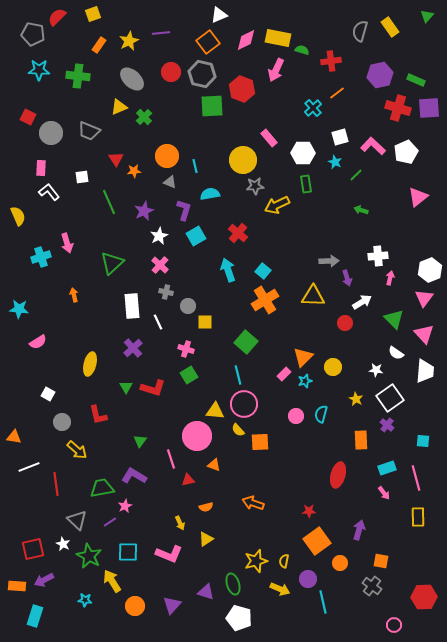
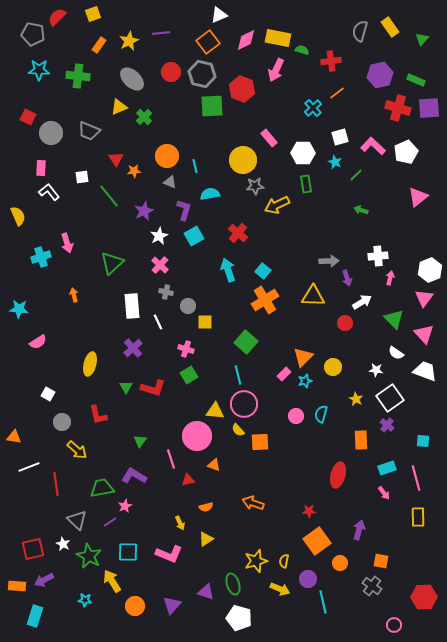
green triangle at (427, 16): moved 5 px left, 23 px down
green line at (109, 202): moved 6 px up; rotated 15 degrees counterclockwise
cyan square at (196, 236): moved 2 px left
white trapezoid at (425, 371): rotated 75 degrees counterclockwise
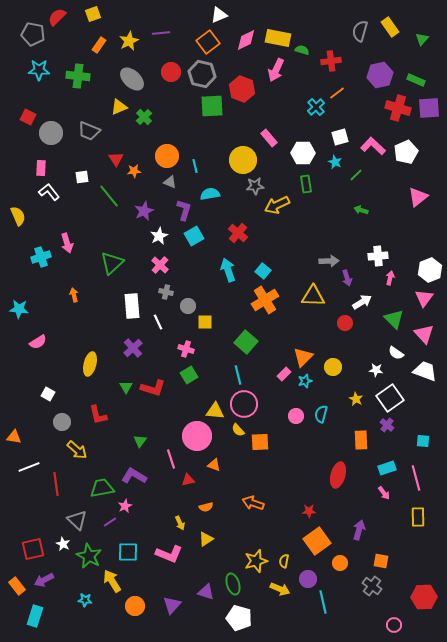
cyan cross at (313, 108): moved 3 px right, 1 px up
orange rectangle at (17, 586): rotated 48 degrees clockwise
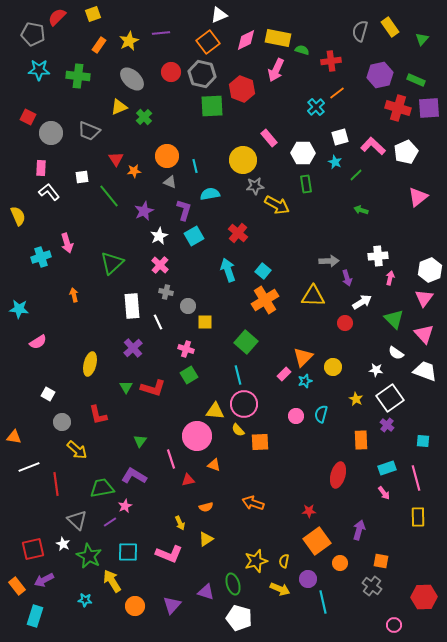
yellow arrow at (277, 205): rotated 125 degrees counterclockwise
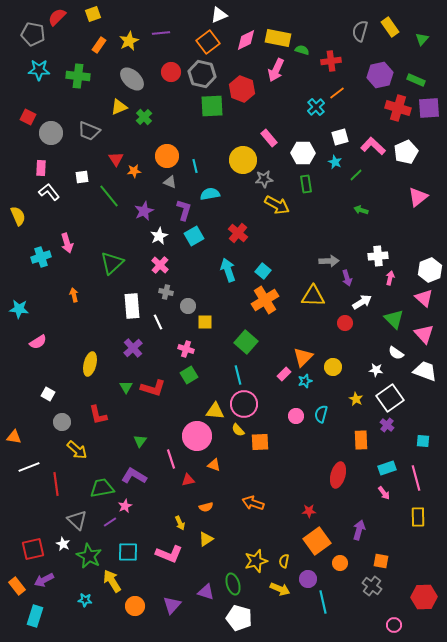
gray star at (255, 186): moved 9 px right, 7 px up
pink triangle at (424, 298): rotated 24 degrees counterclockwise
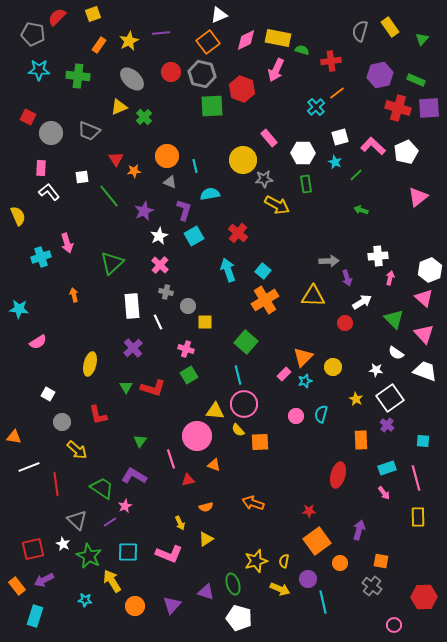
green trapezoid at (102, 488): rotated 45 degrees clockwise
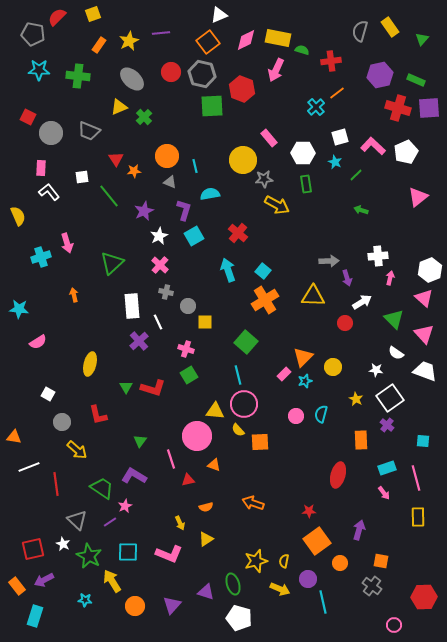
purple cross at (133, 348): moved 6 px right, 7 px up
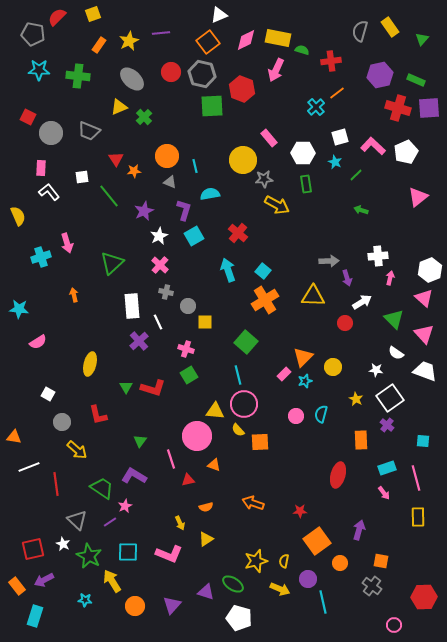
red star at (309, 511): moved 9 px left
green ellipse at (233, 584): rotated 40 degrees counterclockwise
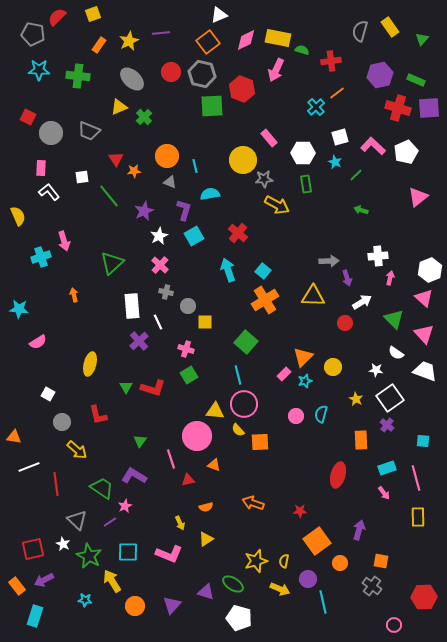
pink arrow at (67, 243): moved 3 px left, 2 px up
